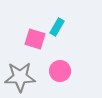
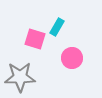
pink circle: moved 12 px right, 13 px up
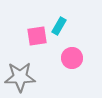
cyan rectangle: moved 2 px right, 1 px up
pink square: moved 2 px right, 3 px up; rotated 25 degrees counterclockwise
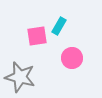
gray star: rotated 16 degrees clockwise
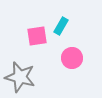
cyan rectangle: moved 2 px right
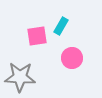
gray star: rotated 12 degrees counterclockwise
